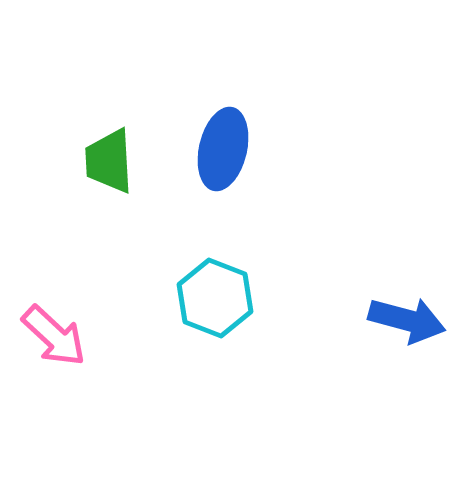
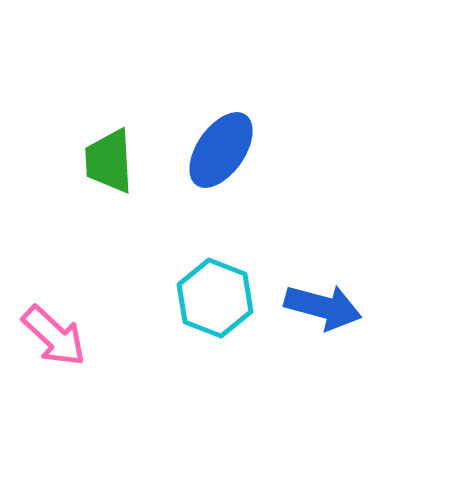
blue ellipse: moved 2 px left, 1 px down; rotated 22 degrees clockwise
blue arrow: moved 84 px left, 13 px up
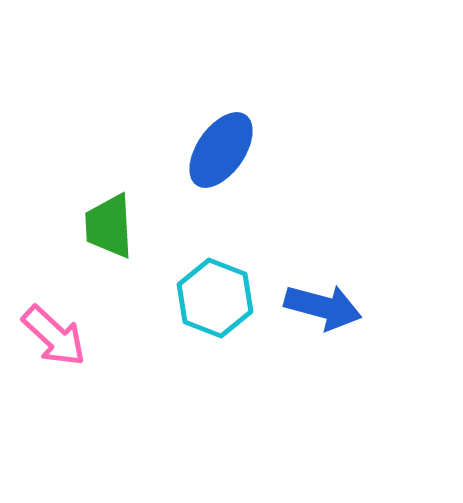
green trapezoid: moved 65 px down
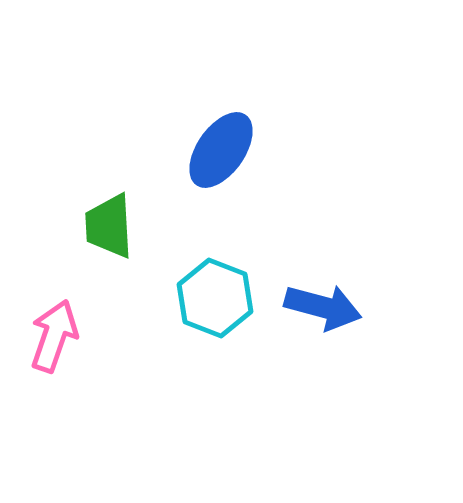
pink arrow: rotated 114 degrees counterclockwise
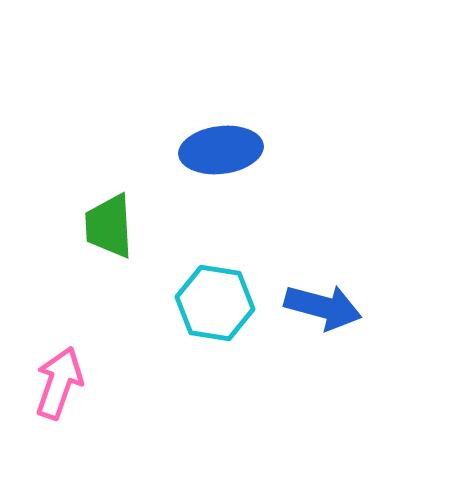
blue ellipse: rotated 48 degrees clockwise
cyan hexagon: moved 5 px down; rotated 12 degrees counterclockwise
pink arrow: moved 5 px right, 47 px down
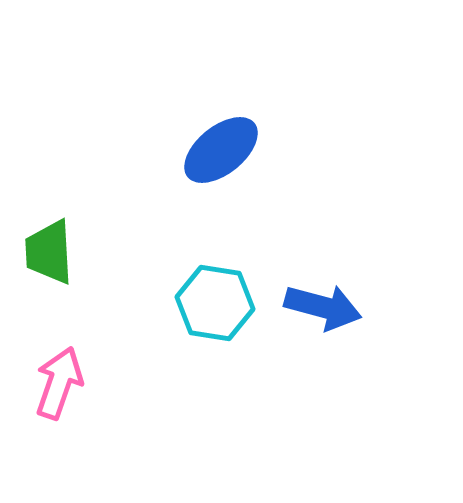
blue ellipse: rotated 32 degrees counterclockwise
green trapezoid: moved 60 px left, 26 px down
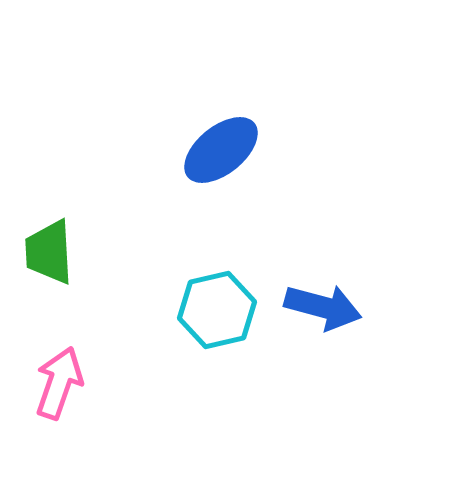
cyan hexagon: moved 2 px right, 7 px down; rotated 22 degrees counterclockwise
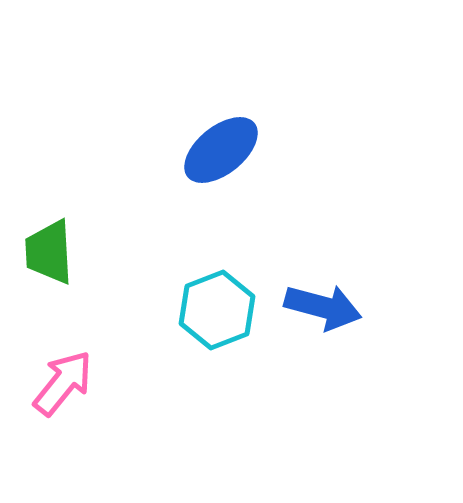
cyan hexagon: rotated 8 degrees counterclockwise
pink arrow: moved 4 px right; rotated 20 degrees clockwise
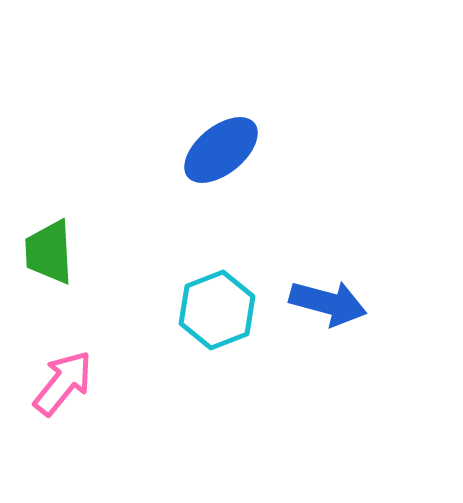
blue arrow: moved 5 px right, 4 px up
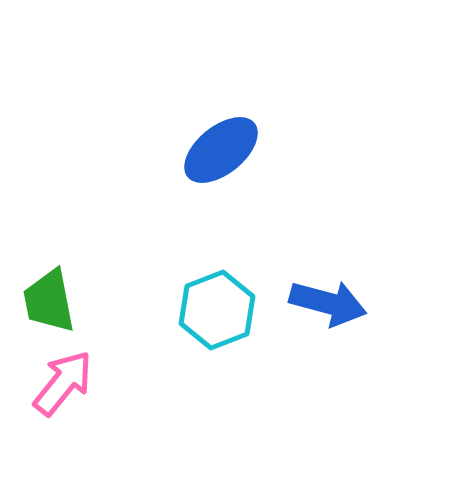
green trapezoid: moved 49 px down; rotated 8 degrees counterclockwise
